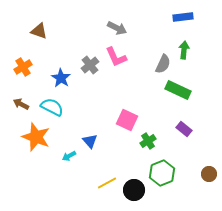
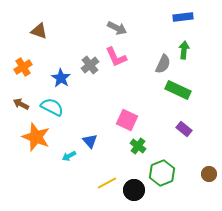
green cross: moved 10 px left, 5 px down; rotated 21 degrees counterclockwise
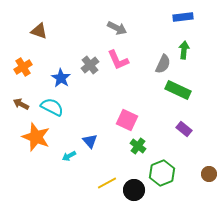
pink L-shape: moved 2 px right, 3 px down
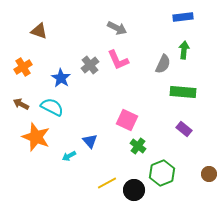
green rectangle: moved 5 px right, 2 px down; rotated 20 degrees counterclockwise
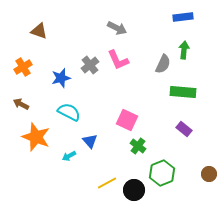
blue star: rotated 24 degrees clockwise
cyan semicircle: moved 17 px right, 5 px down
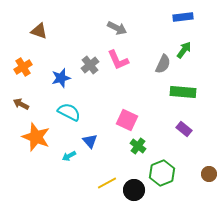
green arrow: rotated 30 degrees clockwise
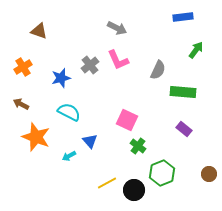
green arrow: moved 12 px right
gray semicircle: moved 5 px left, 6 px down
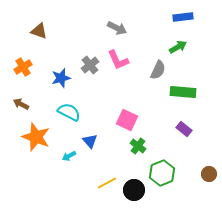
green arrow: moved 18 px left, 3 px up; rotated 24 degrees clockwise
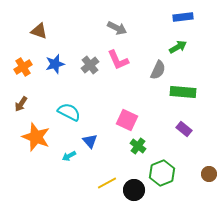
blue star: moved 6 px left, 14 px up
brown arrow: rotated 84 degrees counterclockwise
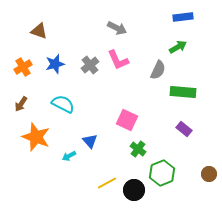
cyan semicircle: moved 6 px left, 8 px up
green cross: moved 3 px down
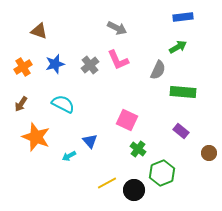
purple rectangle: moved 3 px left, 2 px down
brown circle: moved 21 px up
